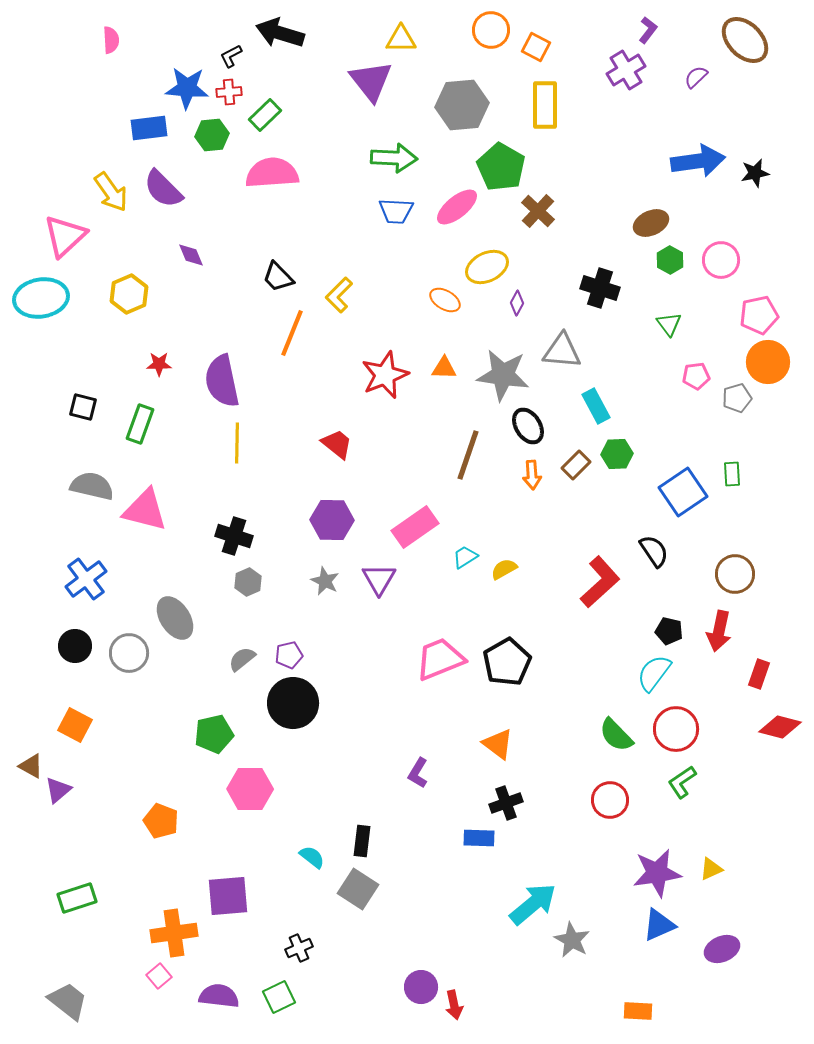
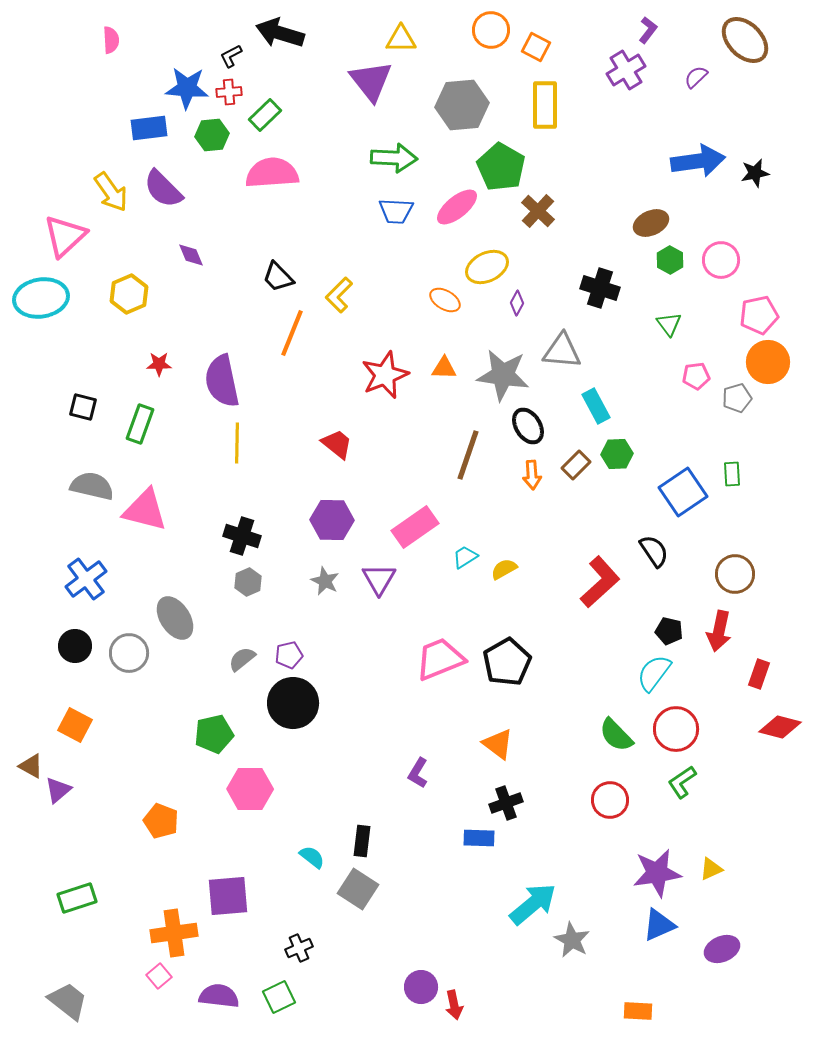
black cross at (234, 536): moved 8 px right
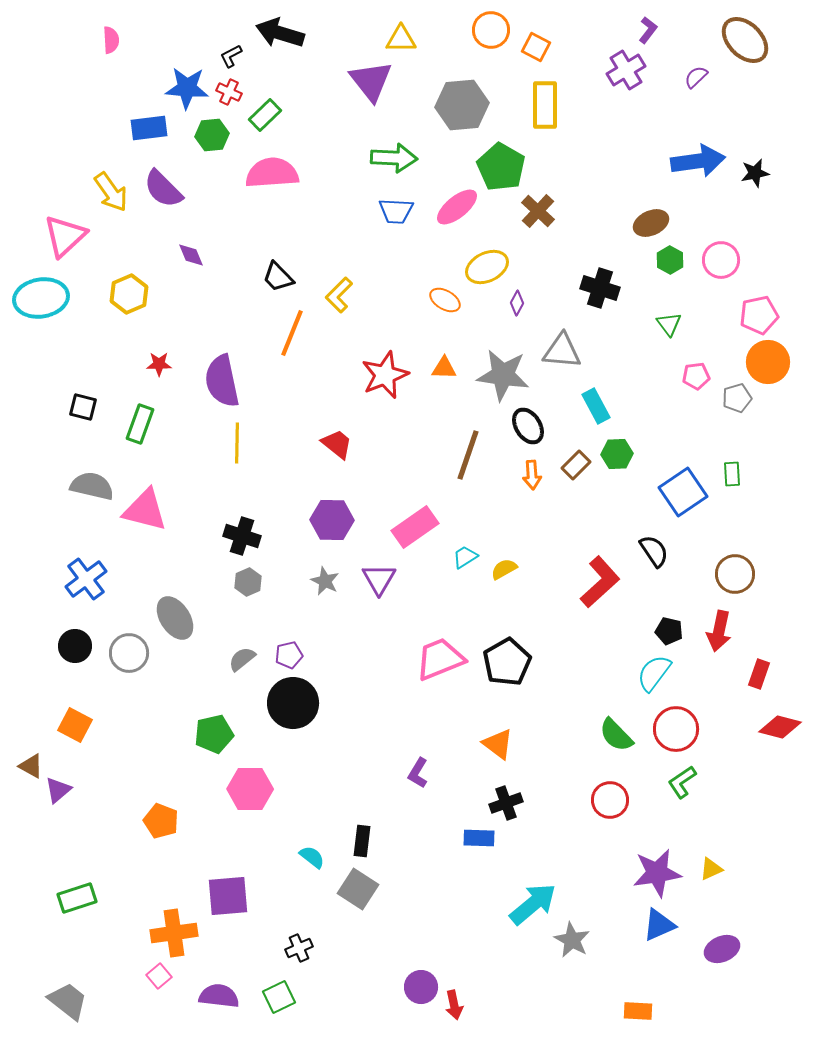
red cross at (229, 92): rotated 30 degrees clockwise
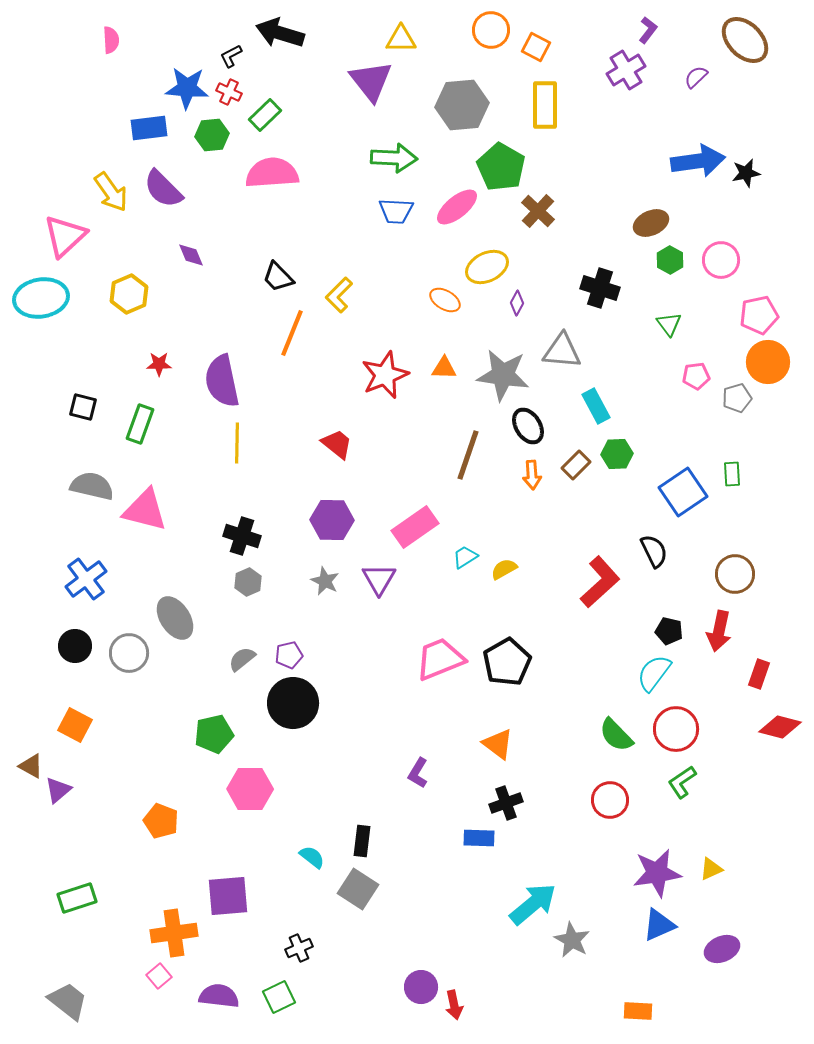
black star at (755, 173): moved 9 px left
black semicircle at (654, 551): rotated 8 degrees clockwise
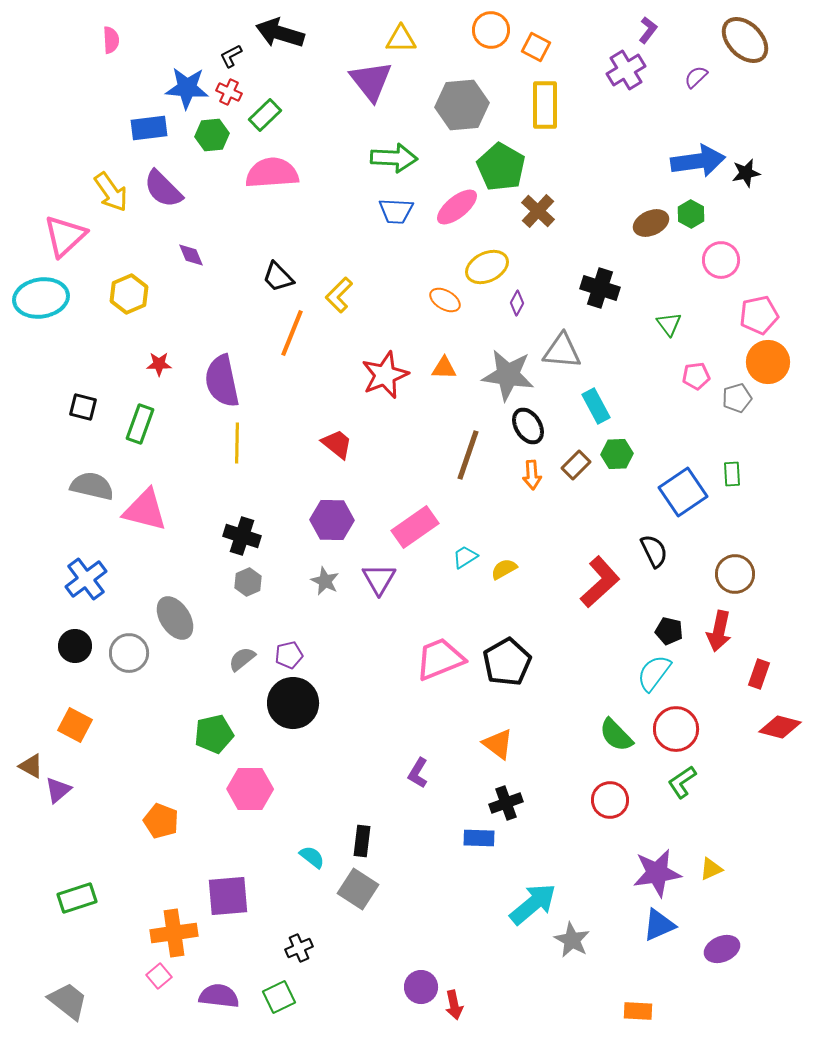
green hexagon at (670, 260): moved 21 px right, 46 px up
gray star at (503, 375): moved 5 px right
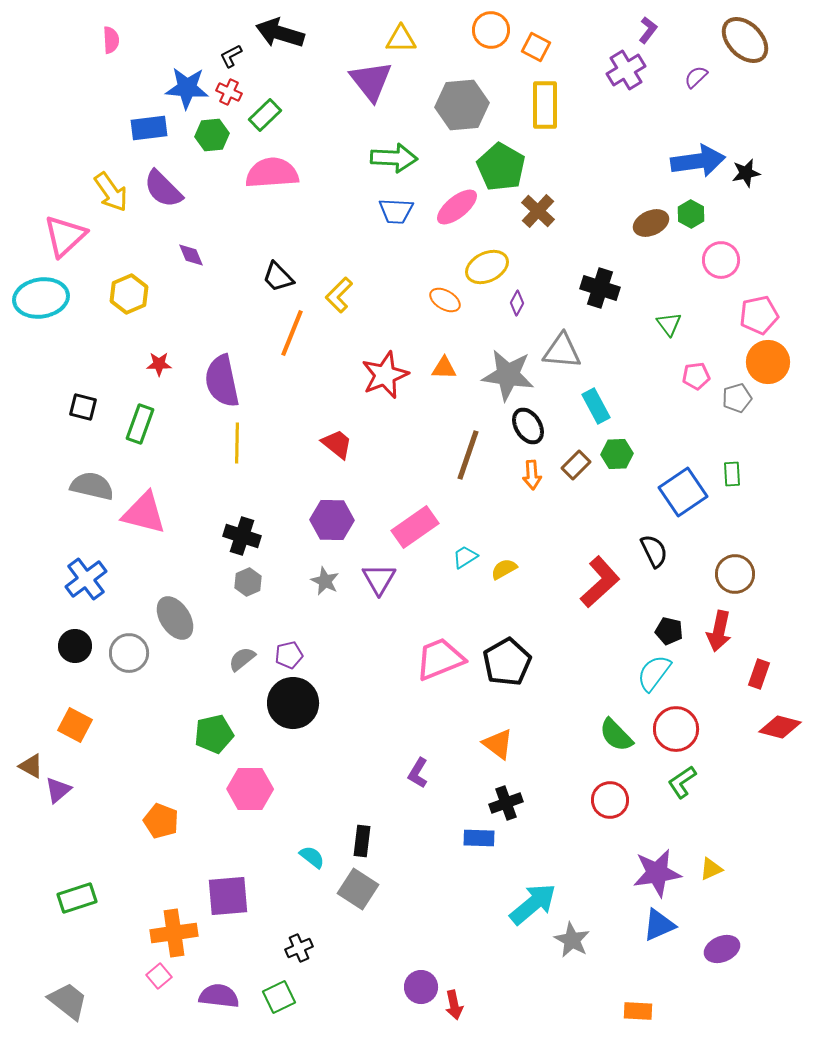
pink triangle at (145, 510): moved 1 px left, 3 px down
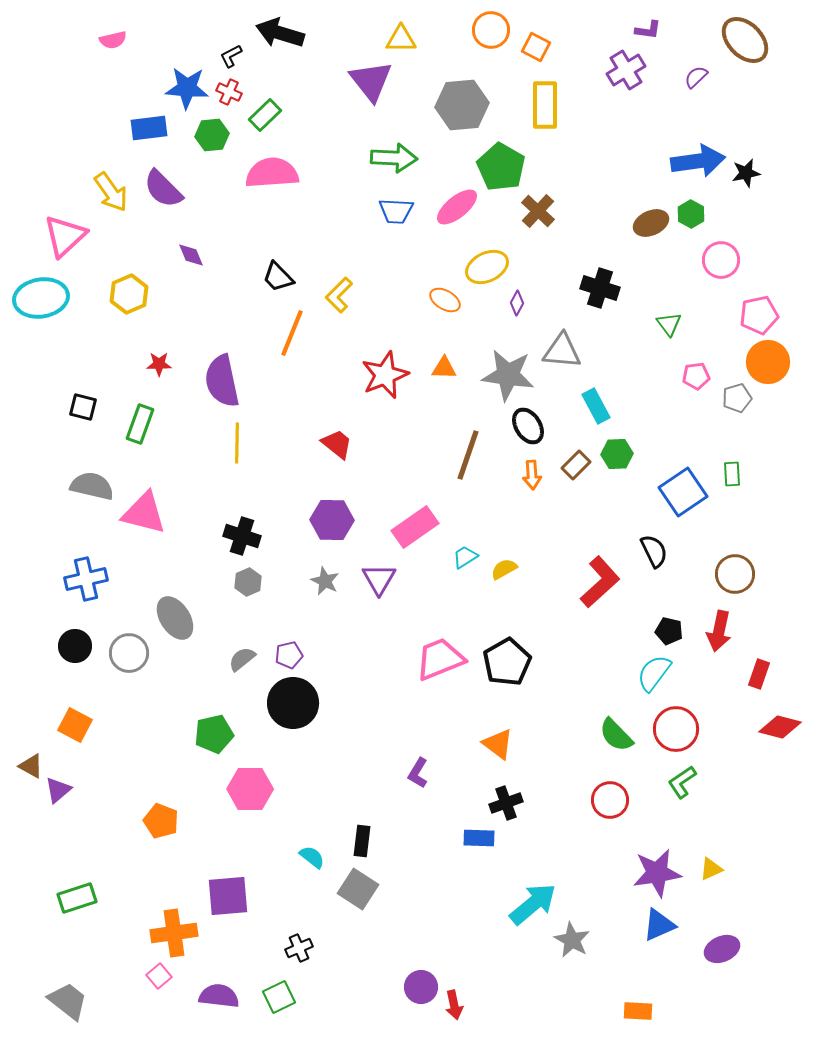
purple L-shape at (648, 30): rotated 60 degrees clockwise
pink semicircle at (111, 40): moved 2 px right; rotated 80 degrees clockwise
blue cross at (86, 579): rotated 24 degrees clockwise
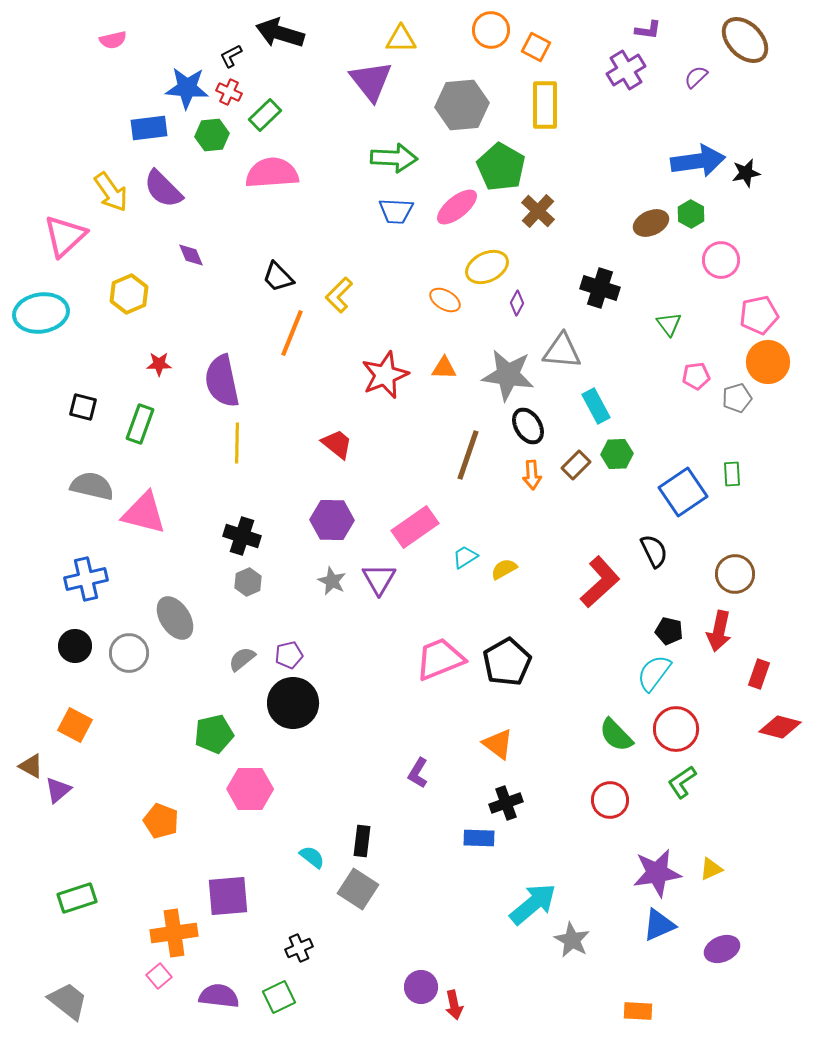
cyan ellipse at (41, 298): moved 15 px down
gray star at (325, 581): moved 7 px right
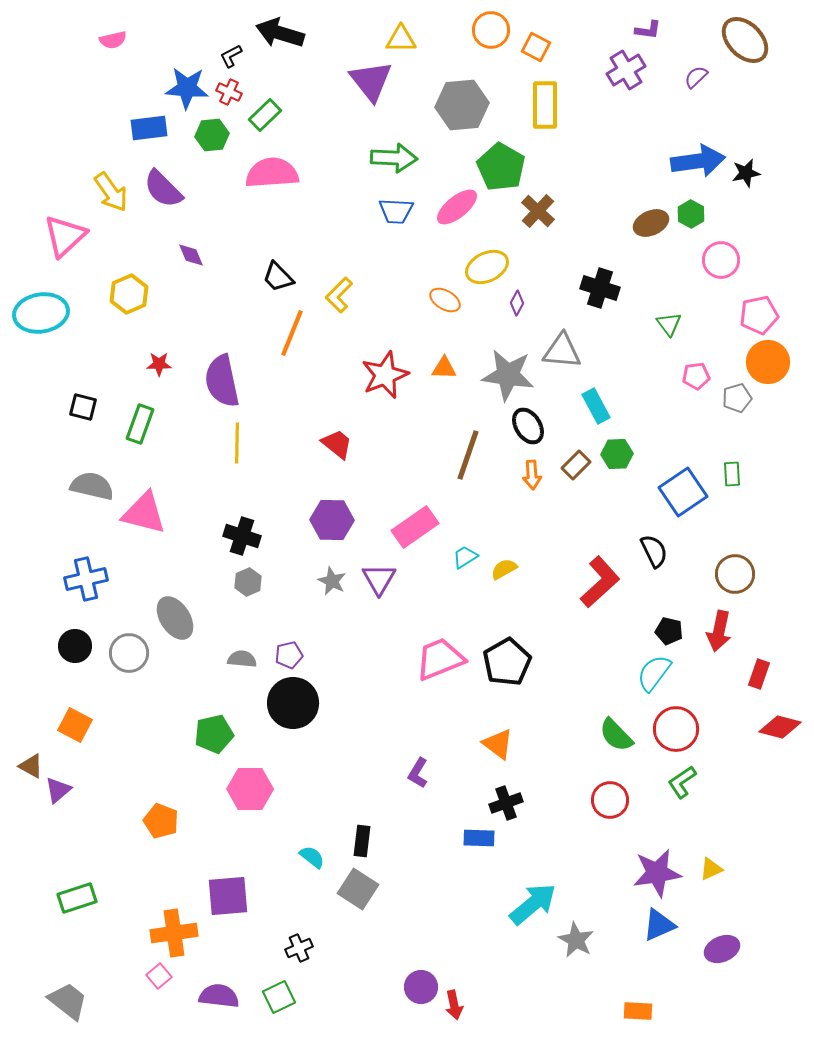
gray semicircle at (242, 659): rotated 44 degrees clockwise
gray star at (572, 940): moved 4 px right
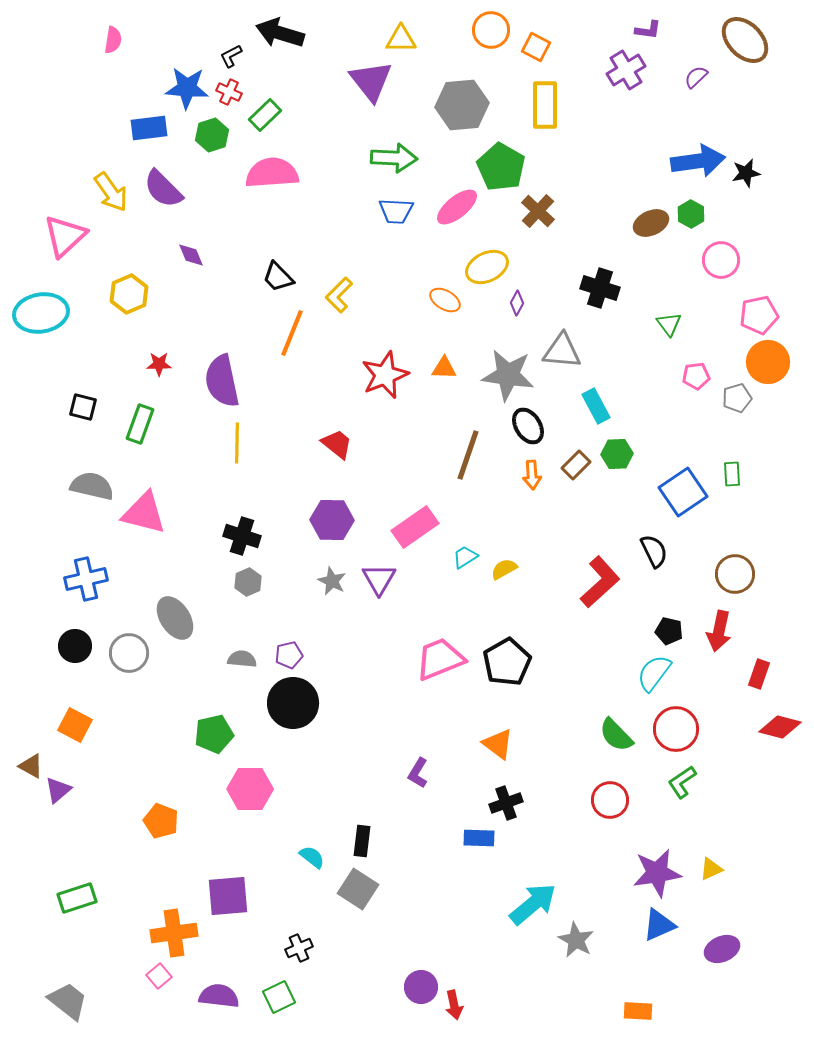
pink semicircle at (113, 40): rotated 68 degrees counterclockwise
green hexagon at (212, 135): rotated 12 degrees counterclockwise
